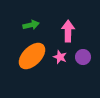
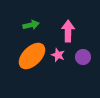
pink star: moved 2 px left, 2 px up
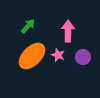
green arrow: moved 3 px left, 1 px down; rotated 35 degrees counterclockwise
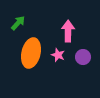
green arrow: moved 10 px left, 3 px up
orange ellipse: moved 1 px left, 3 px up; rotated 32 degrees counterclockwise
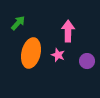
purple circle: moved 4 px right, 4 px down
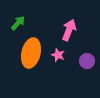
pink arrow: moved 1 px right, 1 px up; rotated 20 degrees clockwise
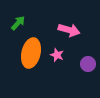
pink arrow: rotated 85 degrees clockwise
pink star: moved 1 px left
purple circle: moved 1 px right, 3 px down
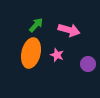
green arrow: moved 18 px right, 2 px down
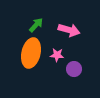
pink star: rotated 16 degrees counterclockwise
purple circle: moved 14 px left, 5 px down
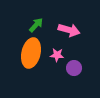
purple circle: moved 1 px up
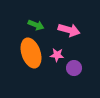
green arrow: rotated 70 degrees clockwise
orange ellipse: rotated 32 degrees counterclockwise
